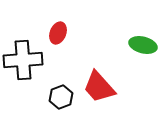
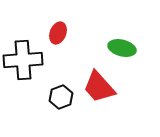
green ellipse: moved 21 px left, 3 px down
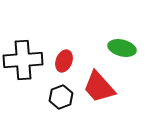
red ellipse: moved 6 px right, 28 px down
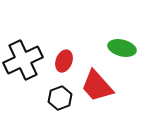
black cross: rotated 21 degrees counterclockwise
red trapezoid: moved 2 px left, 1 px up
black hexagon: moved 1 px left, 1 px down
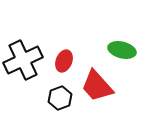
green ellipse: moved 2 px down
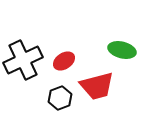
red ellipse: rotated 35 degrees clockwise
red trapezoid: rotated 63 degrees counterclockwise
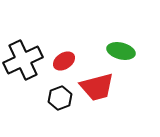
green ellipse: moved 1 px left, 1 px down
red trapezoid: moved 1 px down
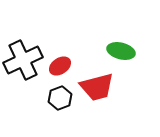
red ellipse: moved 4 px left, 5 px down
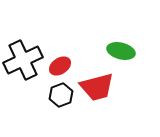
black hexagon: moved 1 px right, 3 px up
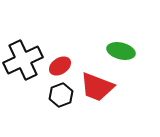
red trapezoid: rotated 36 degrees clockwise
